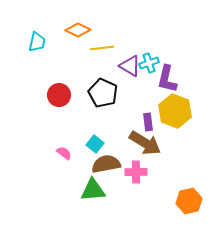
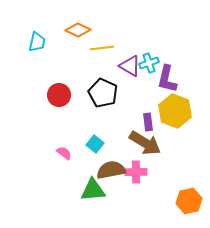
brown semicircle: moved 5 px right, 6 px down
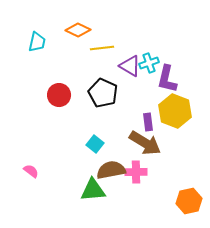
pink semicircle: moved 33 px left, 18 px down
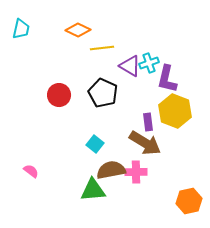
cyan trapezoid: moved 16 px left, 13 px up
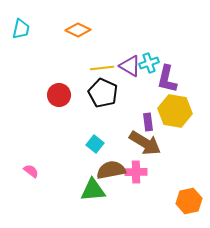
yellow line: moved 20 px down
yellow hexagon: rotated 12 degrees counterclockwise
